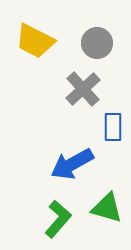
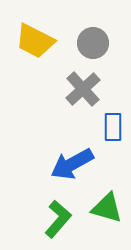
gray circle: moved 4 px left
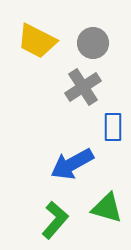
yellow trapezoid: moved 2 px right
gray cross: moved 2 px up; rotated 9 degrees clockwise
green L-shape: moved 3 px left, 1 px down
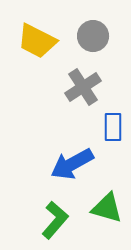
gray circle: moved 7 px up
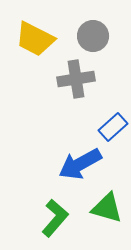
yellow trapezoid: moved 2 px left, 2 px up
gray cross: moved 7 px left, 8 px up; rotated 24 degrees clockwise
blue rectangle: rotated 48 degrees clockwise
blue arrow: moved 8 px right
green L-shape: moved 2 px up
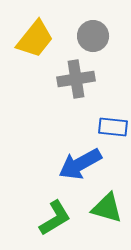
yellow trapezoid: rotated 78 degrees counterclockwise
blue rectangle: rotated 48 degrees clockwise
green L-shape: rotated 18 degrees clockwise
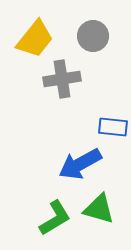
gray cross: moved 14 px left
green triangle: moved 8 px left, 1 px down
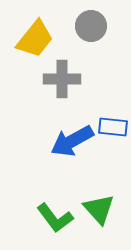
gray circle: moved 2 px left, 10 px up
gray cross: rotated 9 degrees clockwise
blue arrow: moved 8 px left, 23 px up
green triangle: rotated 32 degrees clockwise
green L-shape: rotated 84 degrees clockwise
